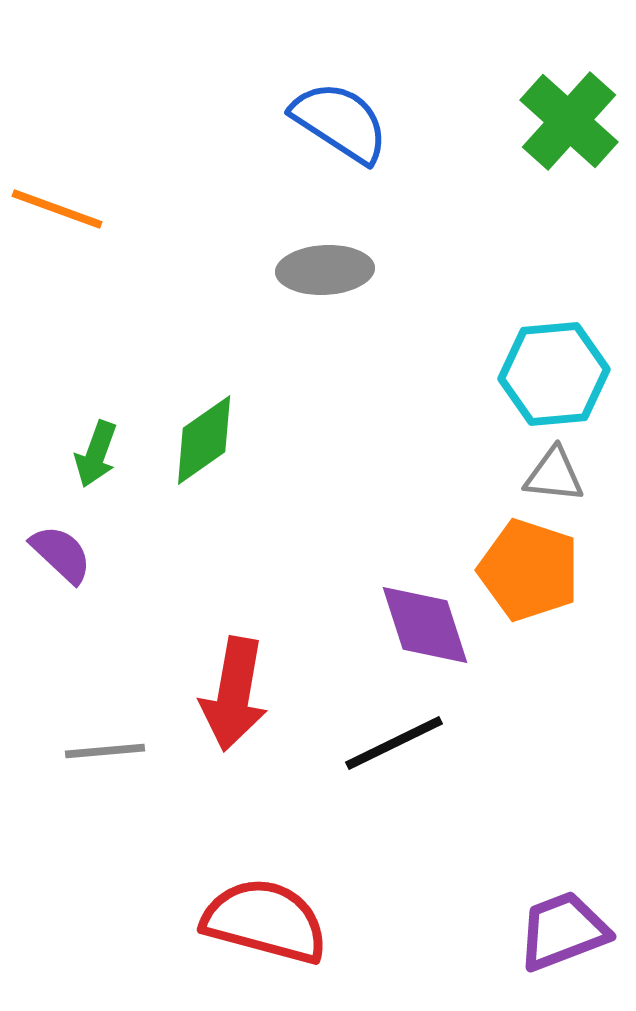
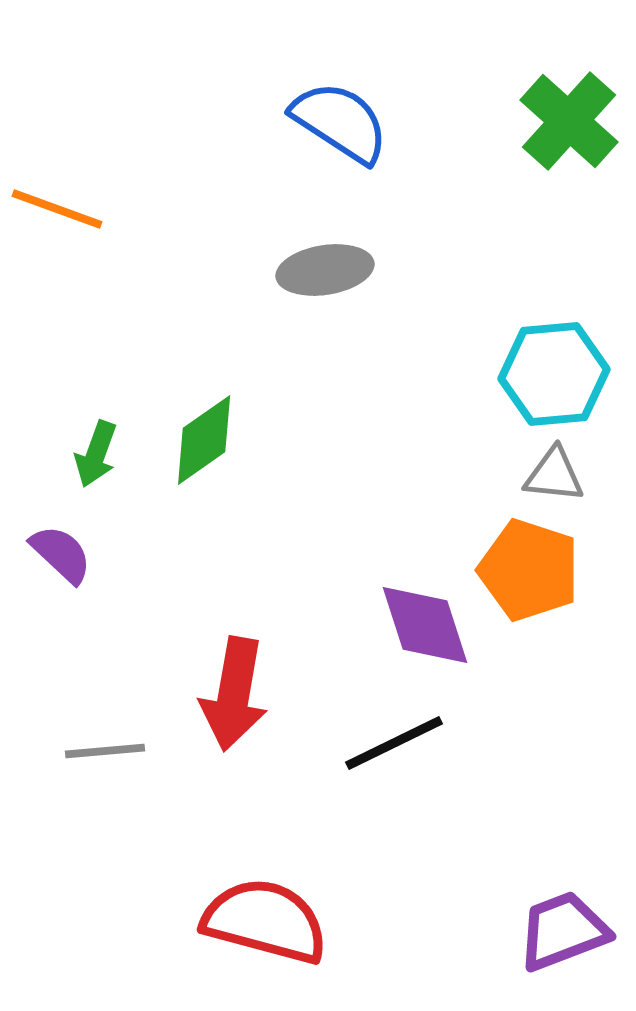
gray ellipse: rotated 6 degrees counterclockwise
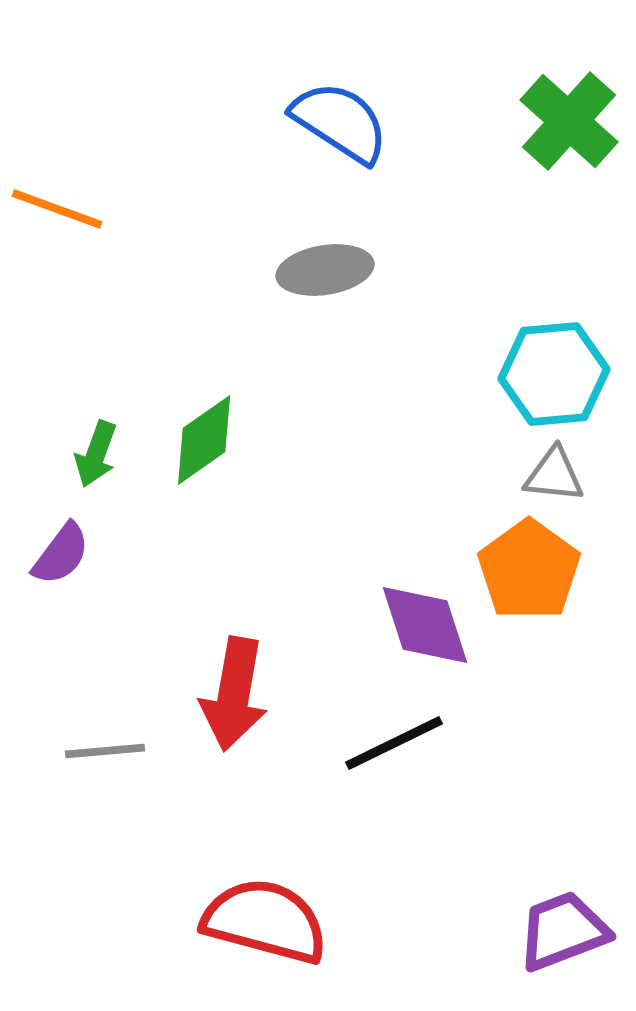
purple semicircle: rotated 84 degrees clockwise
orange pentagon: rotated 18 degrees clockwise
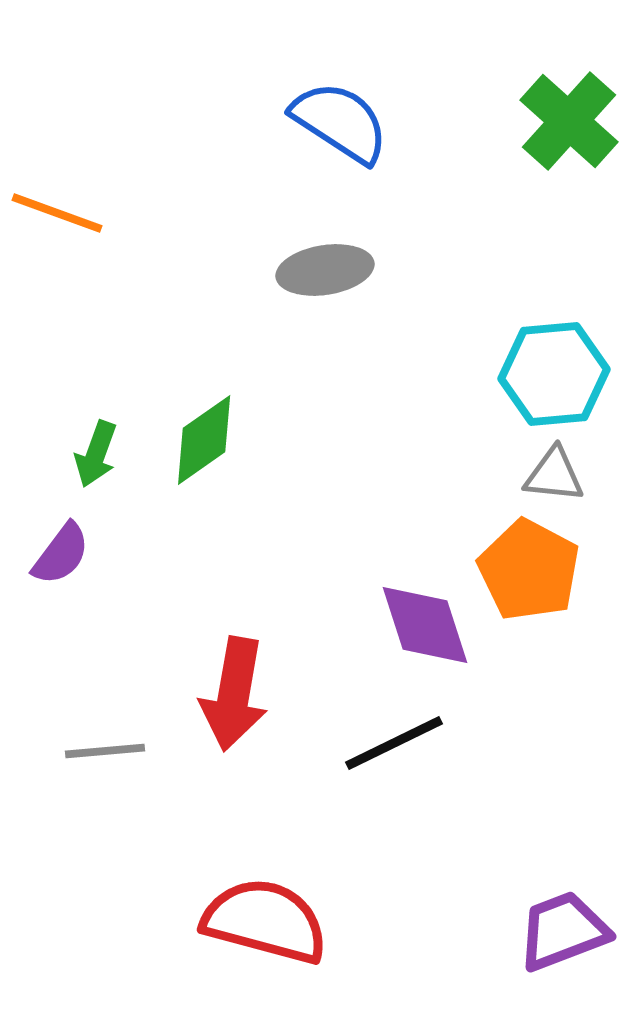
orange line: moved 4 px down
orange pentagon: rotated 8 degrees counterclockwise
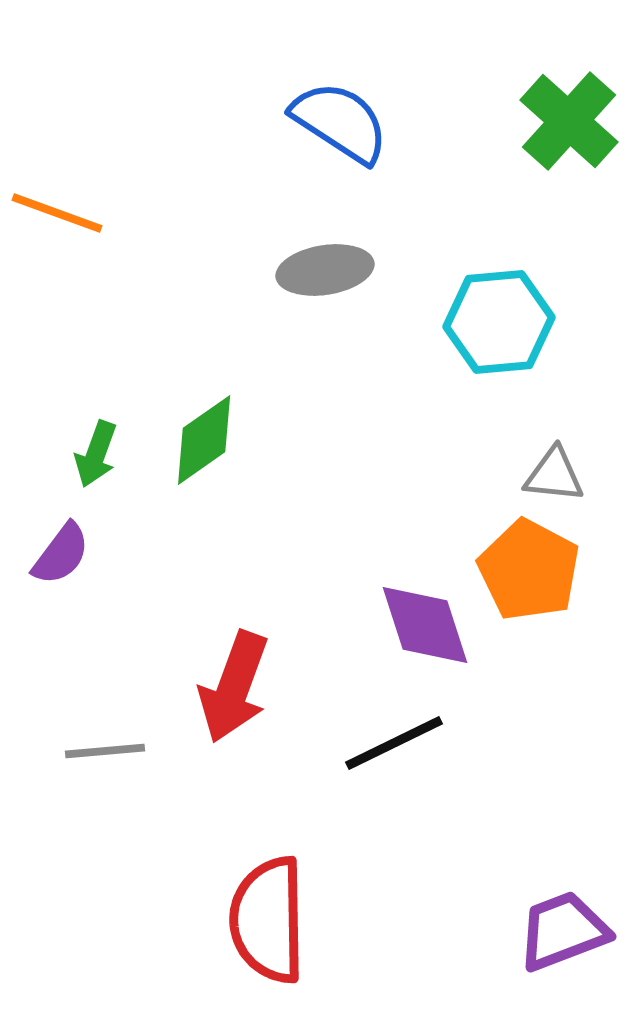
cyan hexagon: moved 55 px left, 52 px up
red arrow: moved 7 px up; rotated 10 degrees clockwise
red semicircle: moved 3 px right, 1 px up; rotated 106 degrees counterclockwise
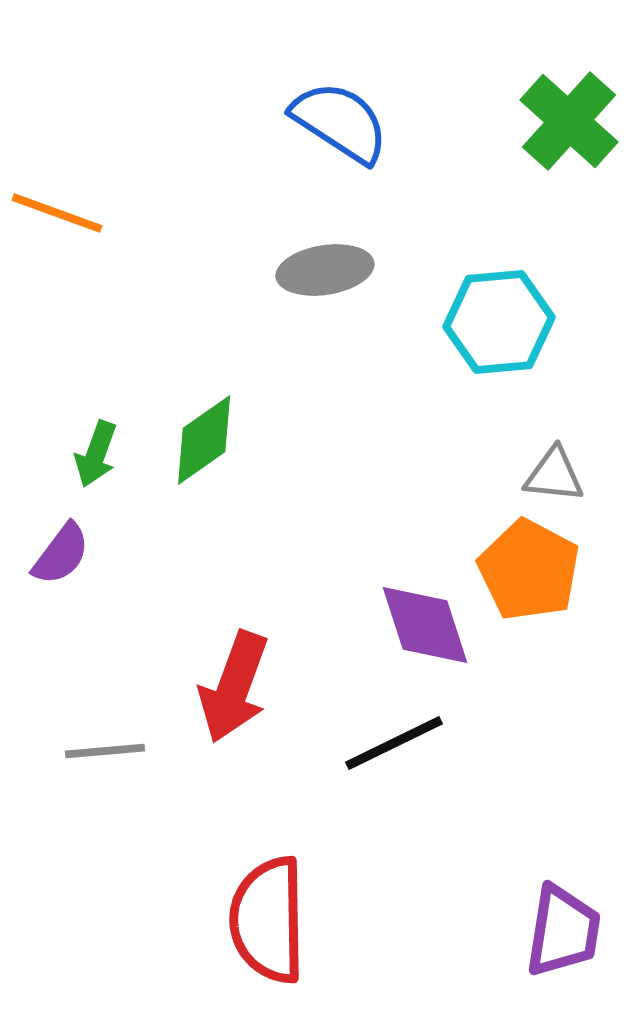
purple trapezoid: rotated 120 degrees clockwise
